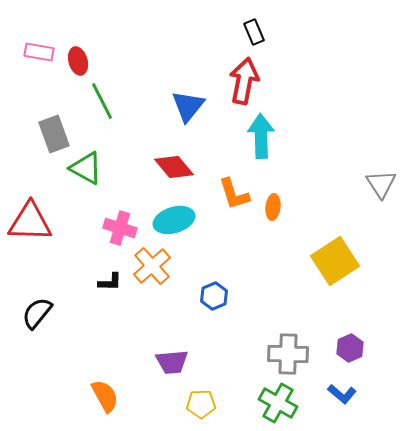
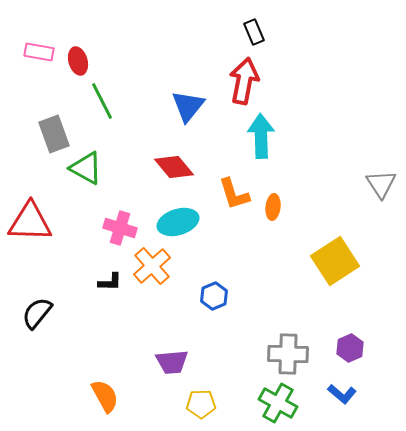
cyan ellipse: moved 4 px right, 2 px down
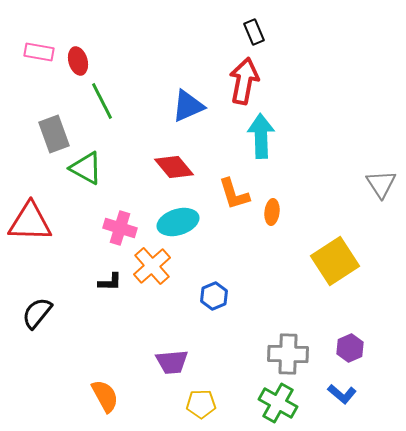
blue triangle: rotated 27 degrees clockwise
orange ellipse: moved 1 px left, 5 px down
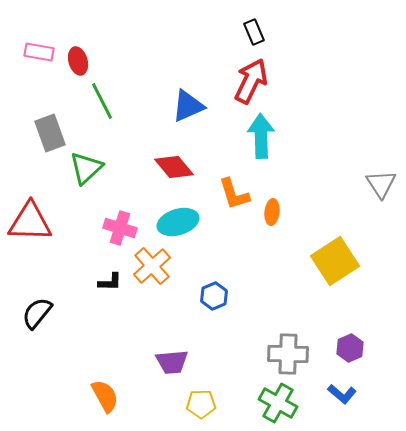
red arrow: moved 7 px right; rotated 15 degrees clockwise
gray rectangle: moved 4 px left, 1 px up
green triangle: rotated 48 degrees clockwise
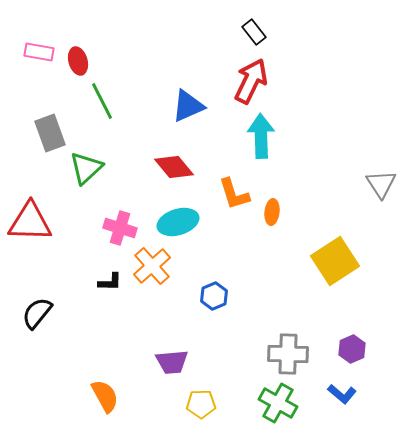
black rectangle: rotated 15 degrees counterclockwise
purple hexagon: moved 2 px right, 1 px down
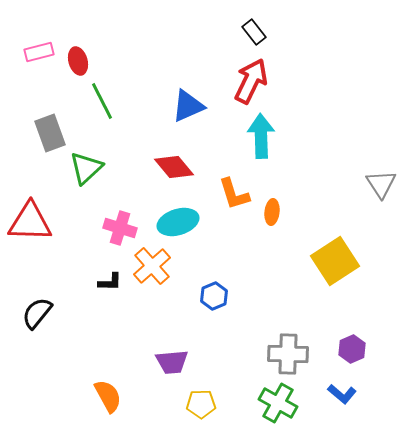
pink rectangle: rotated 24 degrees counterclockwise
orange semicircle: moved 3 px right
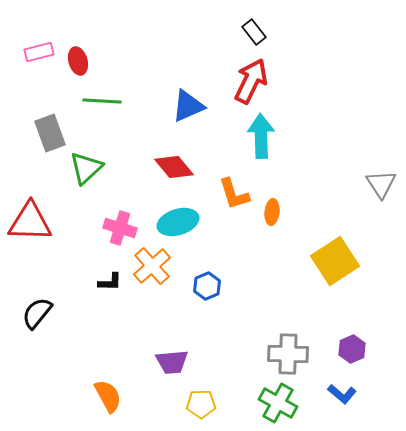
green line: rotated 60 degrees counterclockwise
blue hexagon: moved 7 px left, 10 px up
